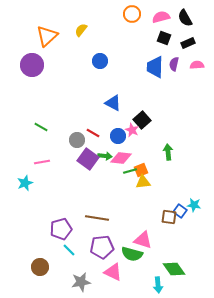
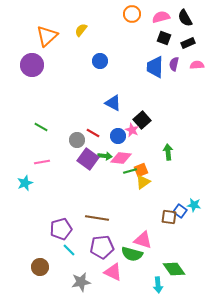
yellow triangle at (143, 182): rotated 28 degrees counterclockwise
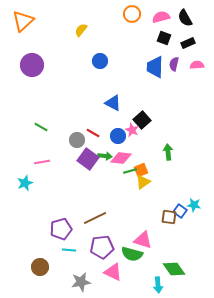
orange triangle at (47, 36): moved 24 px left, 15 px up
brown line at (97, 218): moved 2 px left; rotated 35 degrees counterclockwise
cyan line at (69, 250): rotated 40 degrees counterclockwise
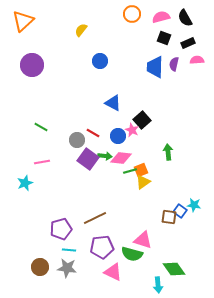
pink semicircle at (197, 65): moved 5 px up
gray star at (81, 282): moved 14 px left, 14 px up; rotated 18 degrees clockwise
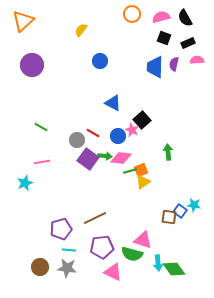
cyan arrow at (158, 285): moved 22 px up
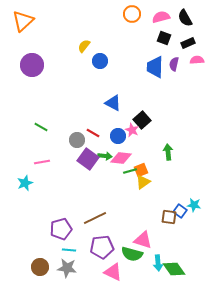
yellow semicircle at (81, 30): moved 3 px right, 16 px down
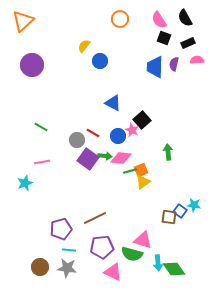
orange circle at (132, 14): moved 12 px left, 5 px down
pink semicircle at (161, 17): moved 2 px left, 3 px down; rotated 108 degrees counterclockwise
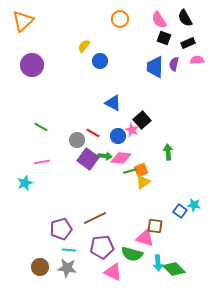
brown square at (169, 217): moved 14 px left, 9 px down
pink triangle at (143, 240): moved 2 px right, 2 px up
green diamond at (174, 269): rotated 10 degrees counterclockwise
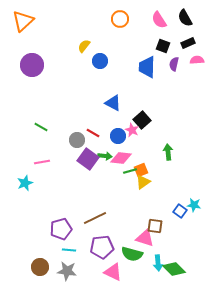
black square at (164, 38): moved 1 px left, 8 px down
blue trapezoid at (155, 67): moved 8 px left
gray star at (67, 268): moved 3 px down
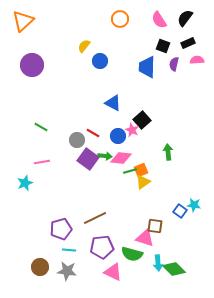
black semicircle at (185, 18): rotated 66 degrees clockwise
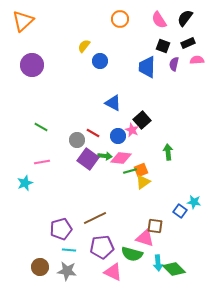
cyan star at (194, 205): moved 3 px up
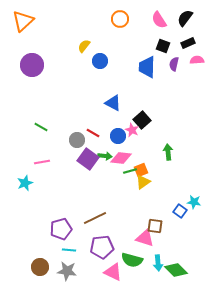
green semicircle at (132, 254): moved 6 px down
green diamond at (174, 269): moved 2 px right, 1 px down
